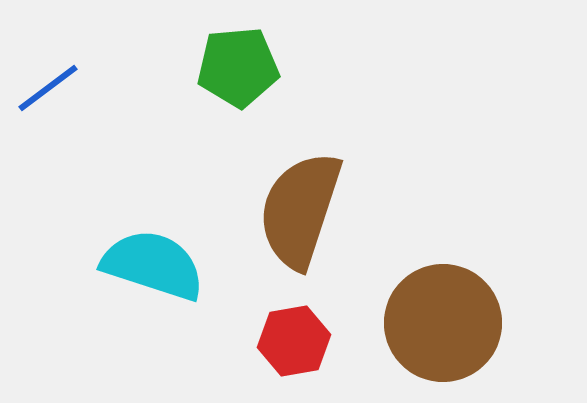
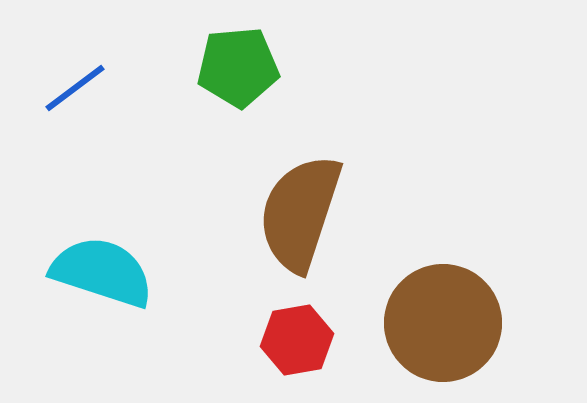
blue line: moved 27 px right
brown semicircle: moved 3 px down
cyan semicircle: moved 51 px left, 7 px down
red hexagon: moved 3 px right, 1 px up
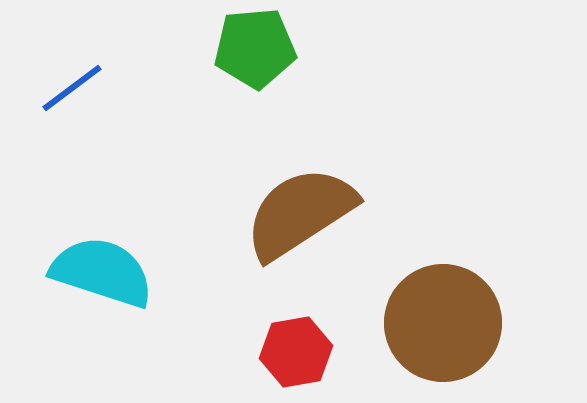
green pentagon: moved 17 px right, 19 px up
blue line: moved 3 px left
brown semicircle: rotated 39 degrees clockwise
red hexagon: moved 1 px left, 12 px down
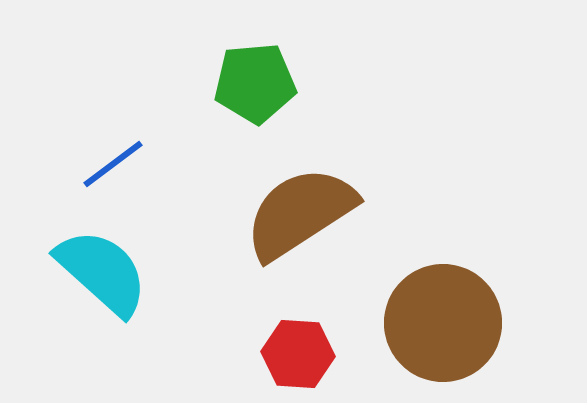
green pentagon: moved 35 px down
blue line: moved 41 px right, 76 px down
cyan semicircle: rotated 24 degrees clockwise
red hexagon: moved 2 px right, 2 px down; rotated 14 degrees clockwise
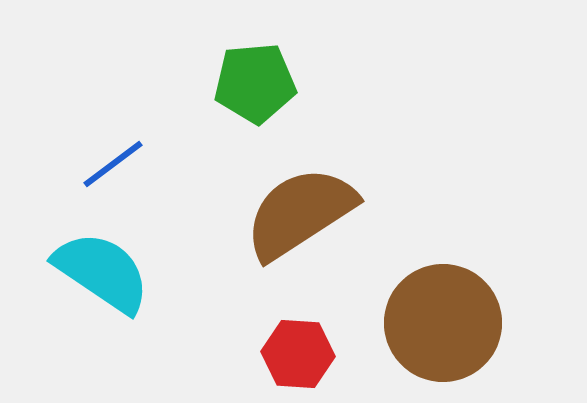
cyan semicircle: rotated 8 degrees counterclockwise
